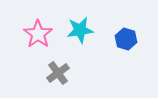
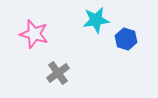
cyan star: moved 16 px right, 10 px up
pink star: moved 4 px left; rotated 20 degrees counterclockwise
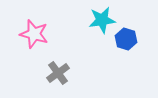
cyan star: moved 6 px right
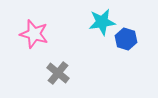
cyan star: moved 2 px down
gray cross: rotated 15 degrees counterclockwise
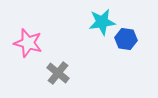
pink star: moved 6 px left, 9 px down
blue hexagon: rotated 10 degrees counterclockwise
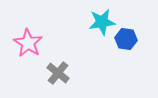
pink star: rotated 16 degrees clockwise
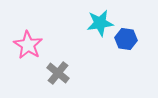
cyan star: moved 2 px left, 1 px down
pink star: moved 2 px down
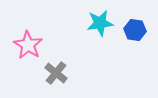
blue hexagon: moved 9 px right, 9 px up
gray cross: moved 2 px left
